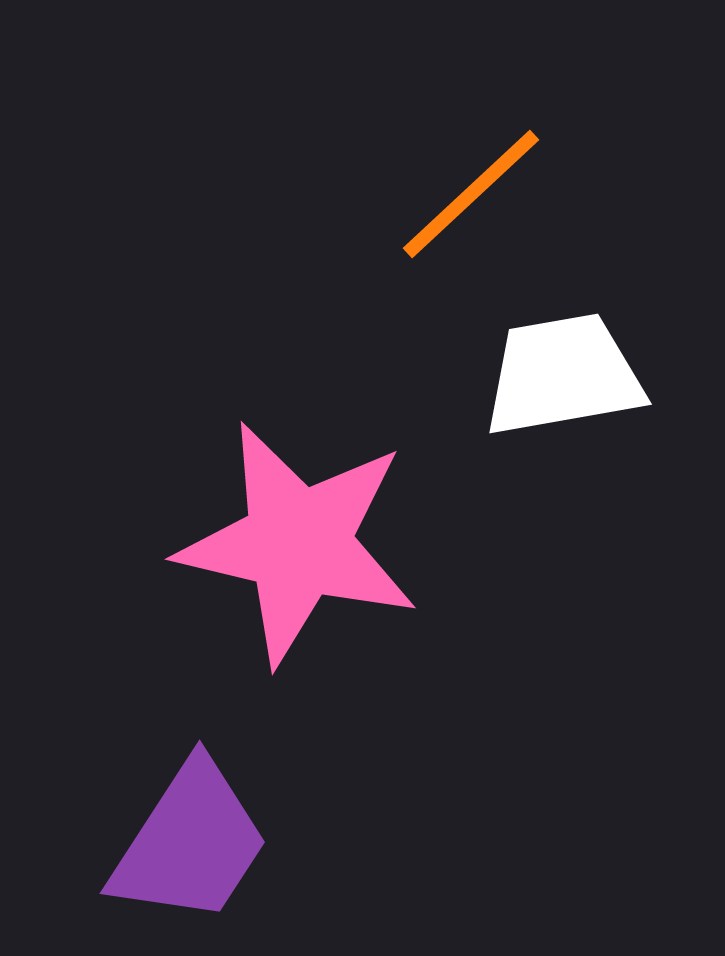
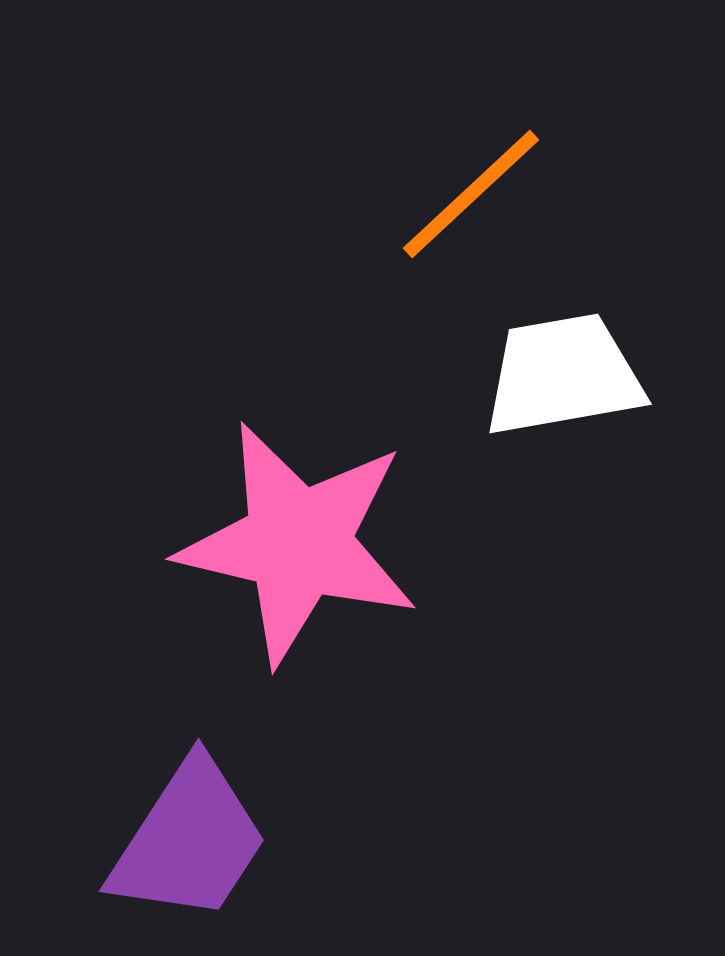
purple trapezoid: moved 1 px left, 2 px up
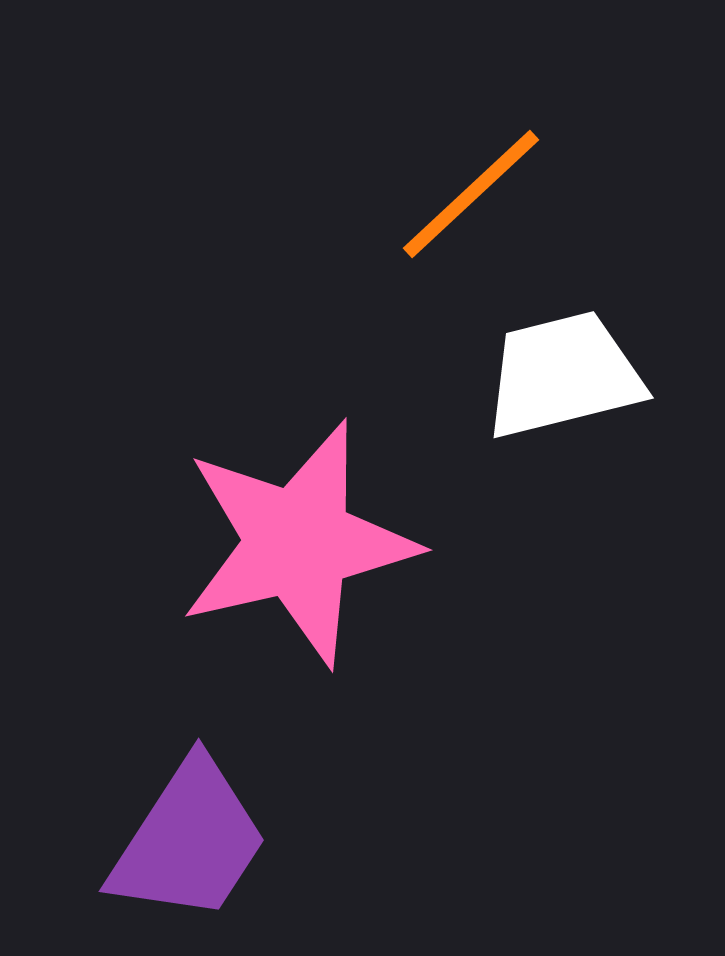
white trapezoid: rotated 4 degrees counterclockwise
pink star: rotated 26 degrees counterclockwise
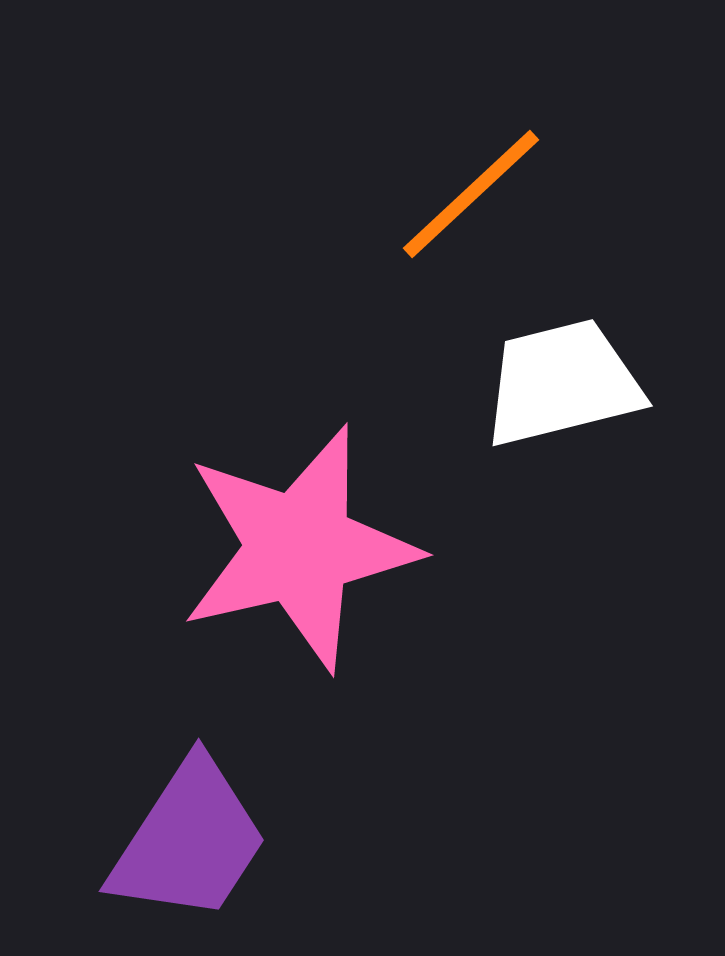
white trapezoid: moved 1 px left, 8 px down
pink star: moved 1 px right, 5 px down
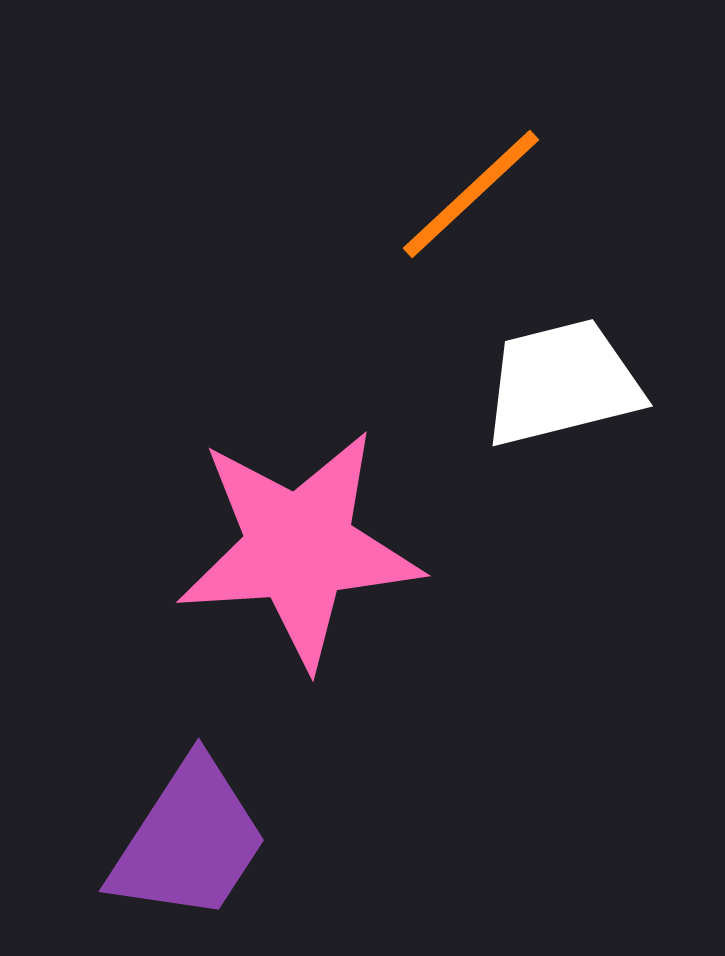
pink star: rotated 9 degrees clockwise
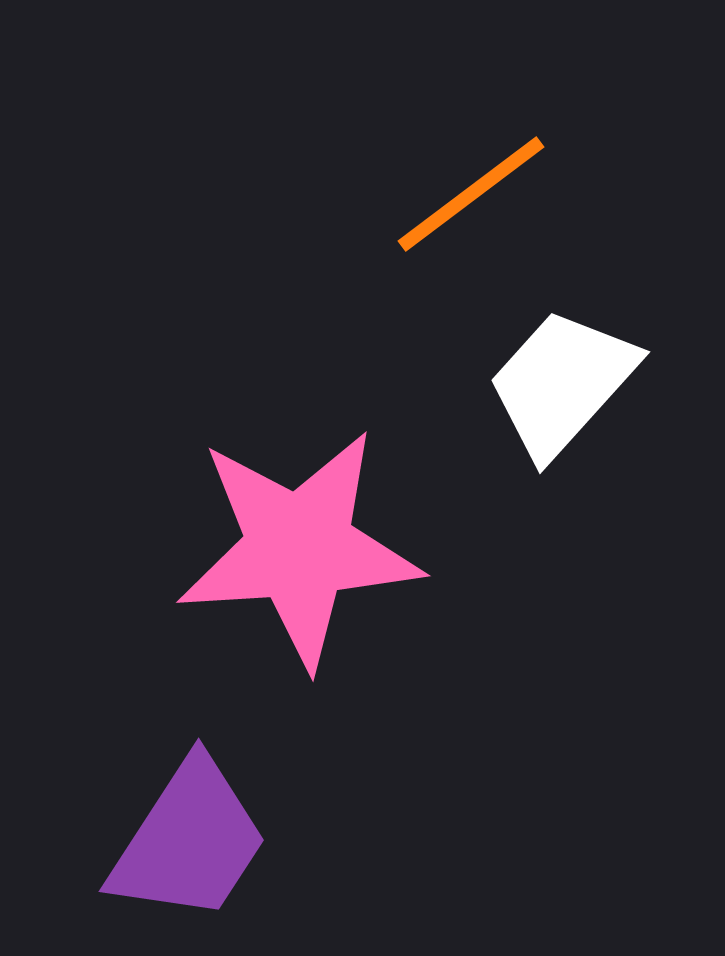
orange line: rotated 6 degrees clockwise
white trapezoid: rotated 34 degrees counterclockwise
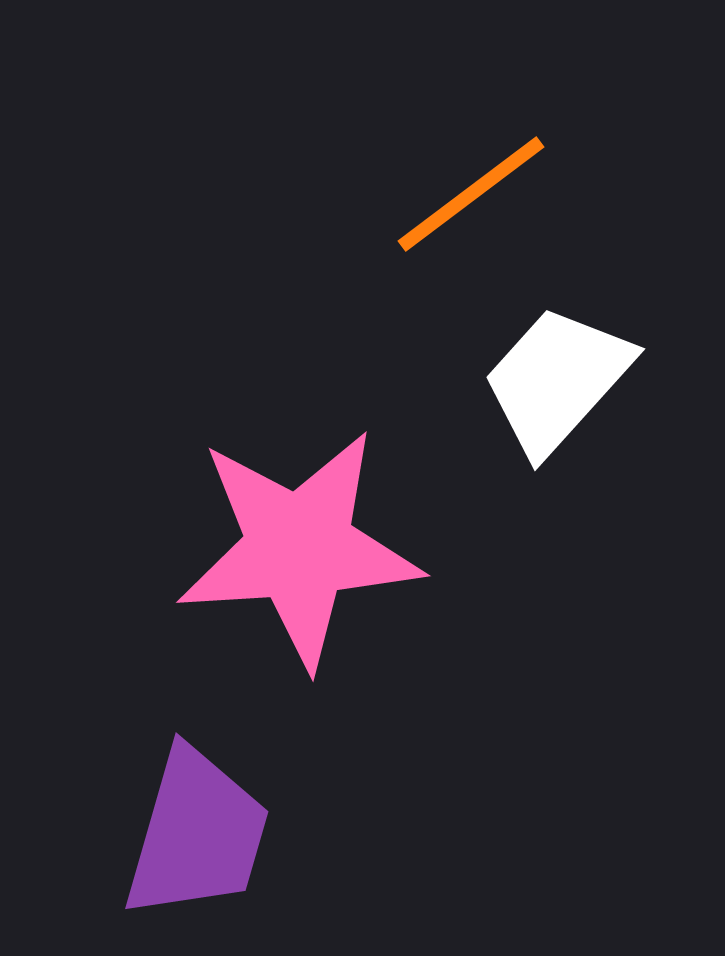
white trapezoid: moved 5 px left, 3 px up
purple trapezoid: moved 8 px right, 7 px up; rotated 17 degrees counterclockwise
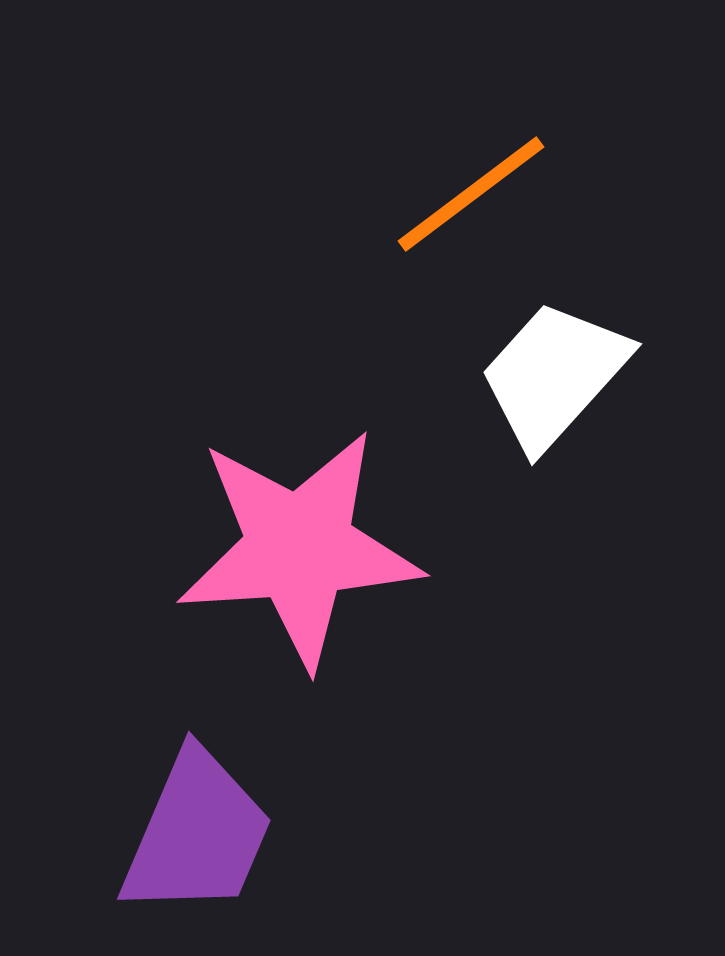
white trapezoid: moved 3 px left, 5 px up
purple trapezoid: rotated 7 degrees clockwise
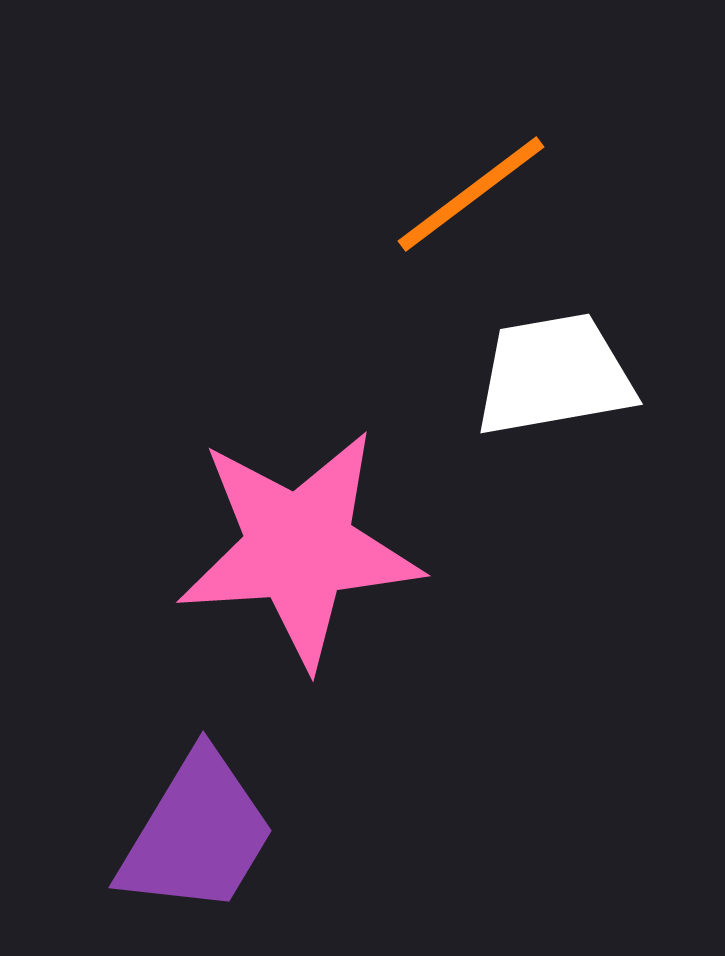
white trapezoid: rotated 38 degrees clockwise
purple trapezoid: rotated 8 degrees clockwise
